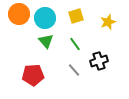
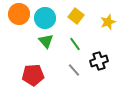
yellow square: rotated 35 degrees counterclockwise
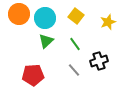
green triangle: rotated 28 degrees clockwise
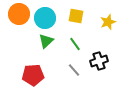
yellow square: rotated 28 degrees counterclockwise
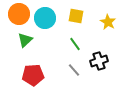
yellow star: rotated 21 degrees counterclockwise
green triangle: moved 21 px left, 1 px up
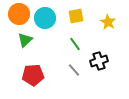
yellow square: rotated 21 degrees counterclockwise
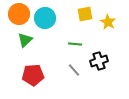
yellow square: moved 9 px right, 2 px up
green line: rotated 48 degrees counterclockwise
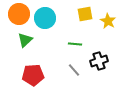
yellow star: moved 1 px up
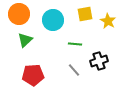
cyan circle: moved 8 px right, 2 px down
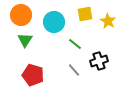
orange circle: moved 2 px right, 1 px down
cyan circle: moved 1 px right, 2 px down
green triangle: rotated 14 degrees counterclockwise
green line: rotated 32 degrees clockwise
red pentagon: rotated 20 degrees clockwise
